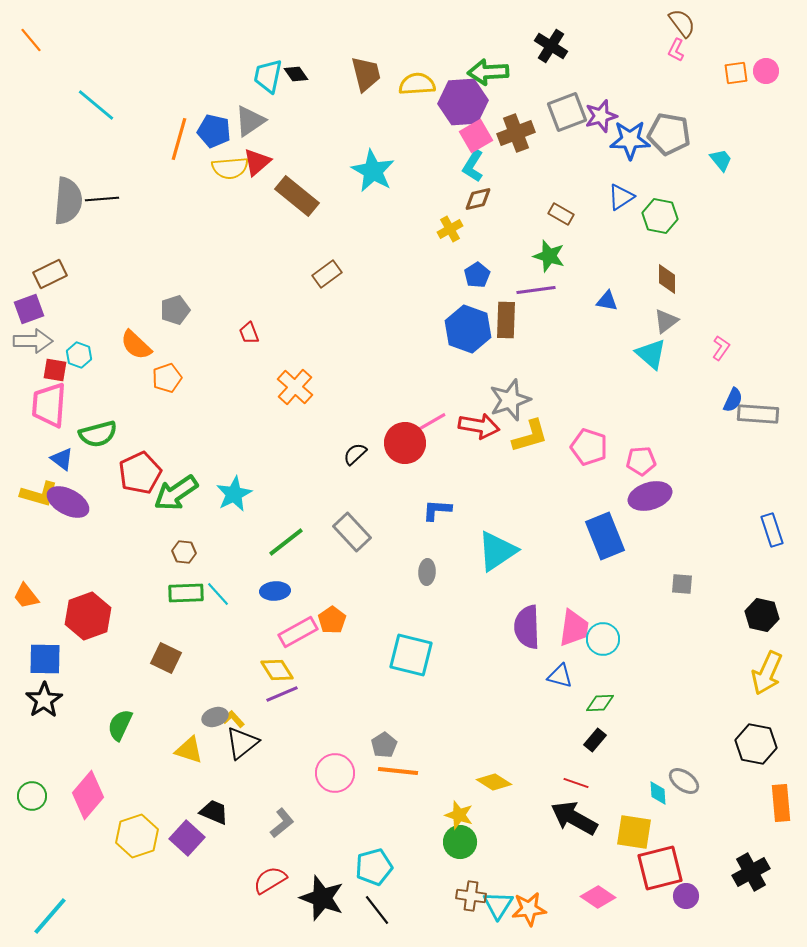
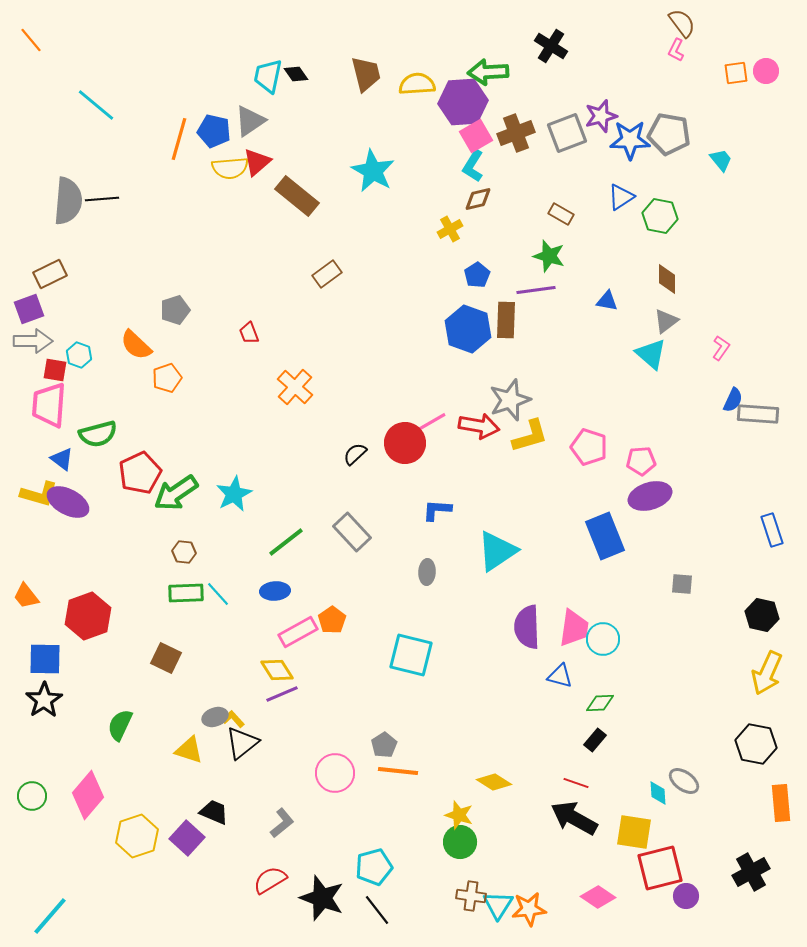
gray square at (567, 112): moved 21 px down
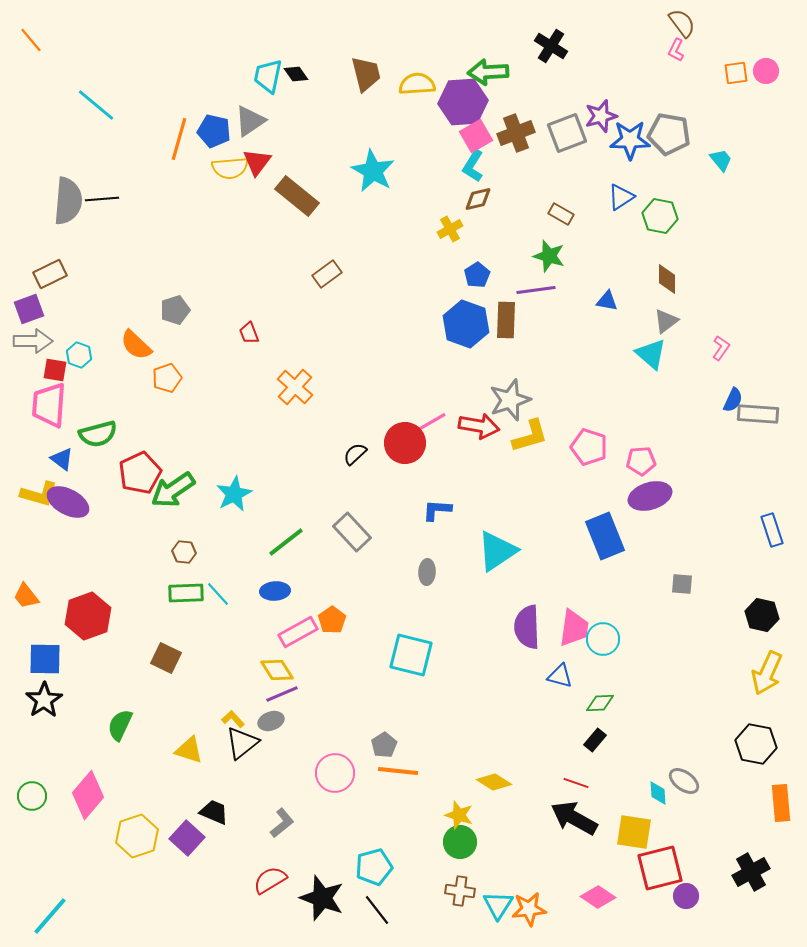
red triangle at (257, 162): rotated 12 degrees counterclockwise
blue hexagon at (468, 329): moved 2 px left, 5 px up
green arrow at (176, 493): moved 3 px left, 3 px up
gray ellipse at (215, 717): moved 56 px right, 4 px down
brown cross at (471, 896): moved 11 px left, 5 px up
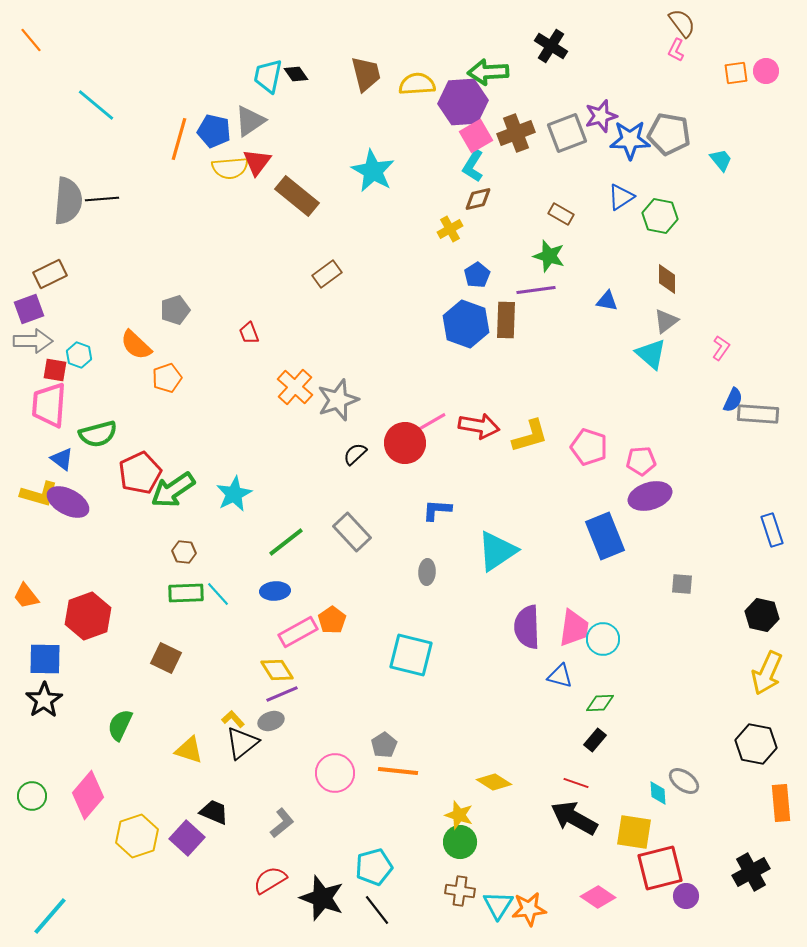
gray star at (510, 400): moved 172 px left
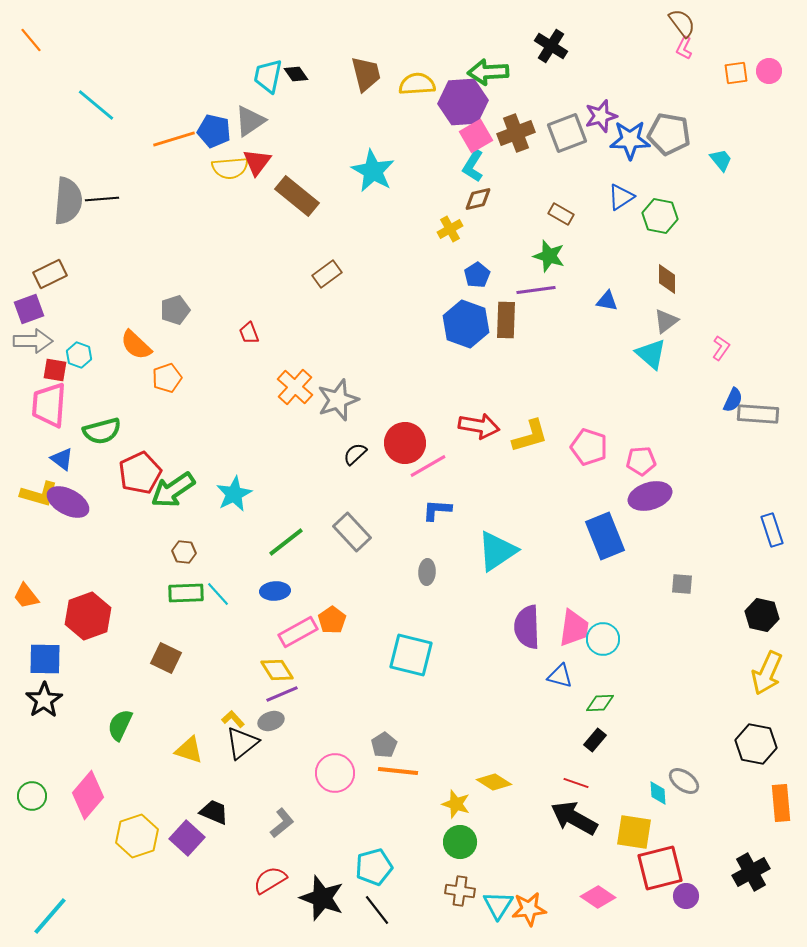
pink L-shape at (676, 50): moved 8 px right, 2 px up
pink circle at (766, 71): moved 3 px right
orange line at (179, 139): moved 5 px left; rotated 57 degrees clockwise
pink line at (428, 424): moved 42 px down
green semicircle at (98, 434): moved 4 px right, 3 px up
yellow star at (459, 815): moved 3 px left, 11 px up
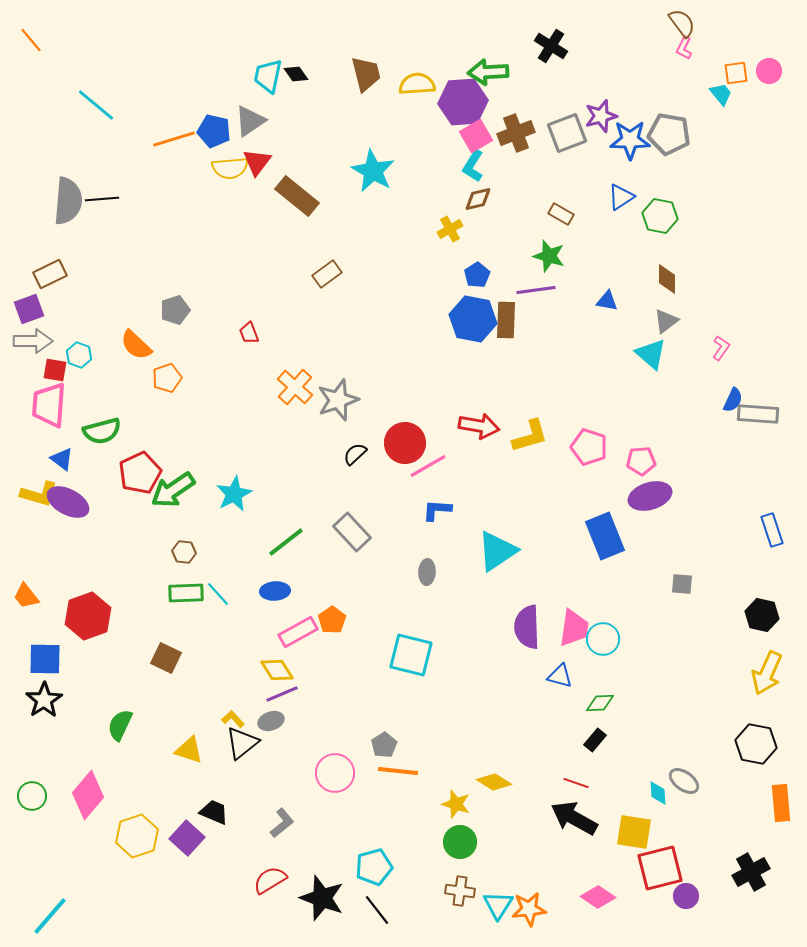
cyan trapezoid at (721, 160): moved 66 px up
blue hexagon at (466, 324): moved 7 px right, 5 px up; rotated 9 degrees counterclockwise
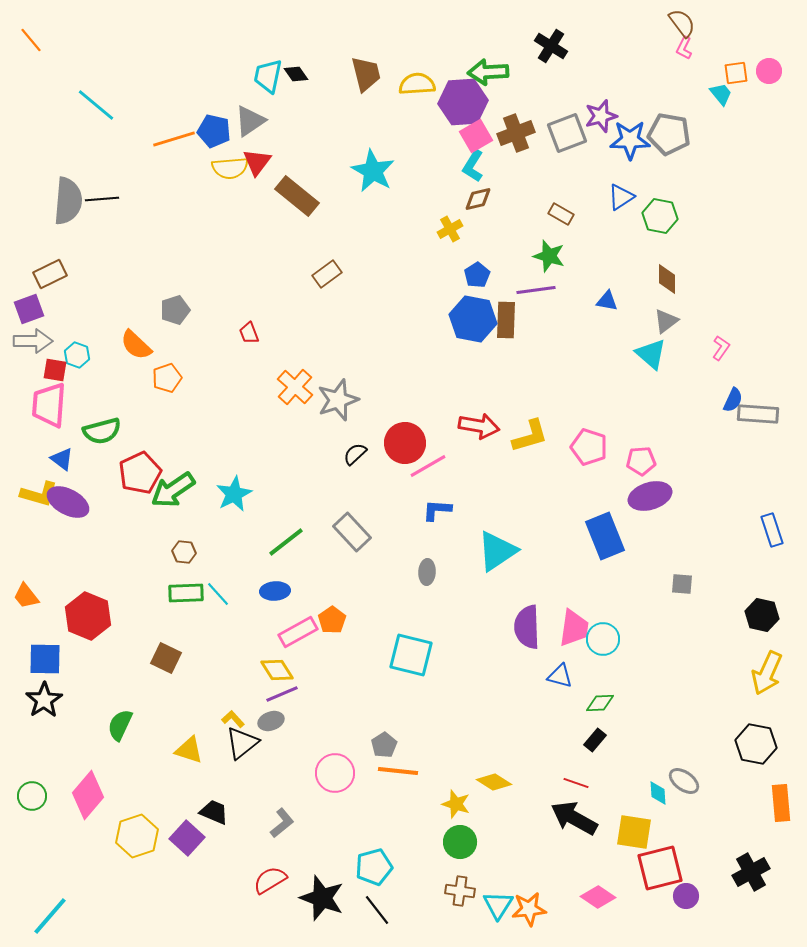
cyan hexagon at (79, 355): moved 2 px left
red hexagon at (88, 616): rotated 18 degrees counterclockwise
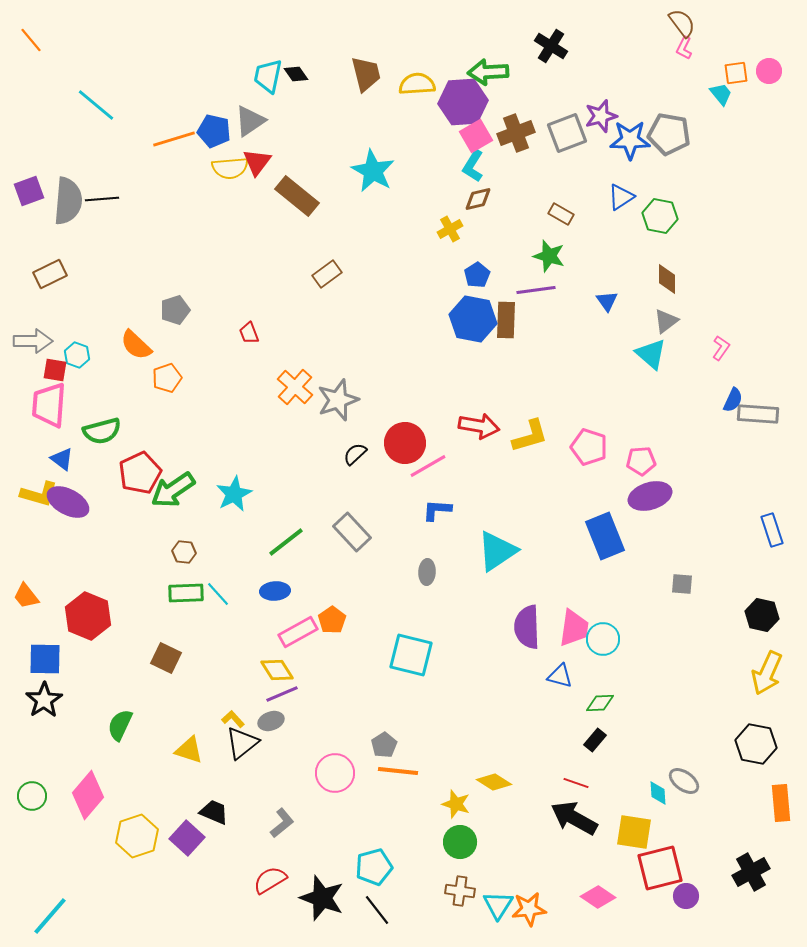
blue triangle at (607, 301): rotated 45 degrees clockwise
purple square at (29, 309): moved 118 px up
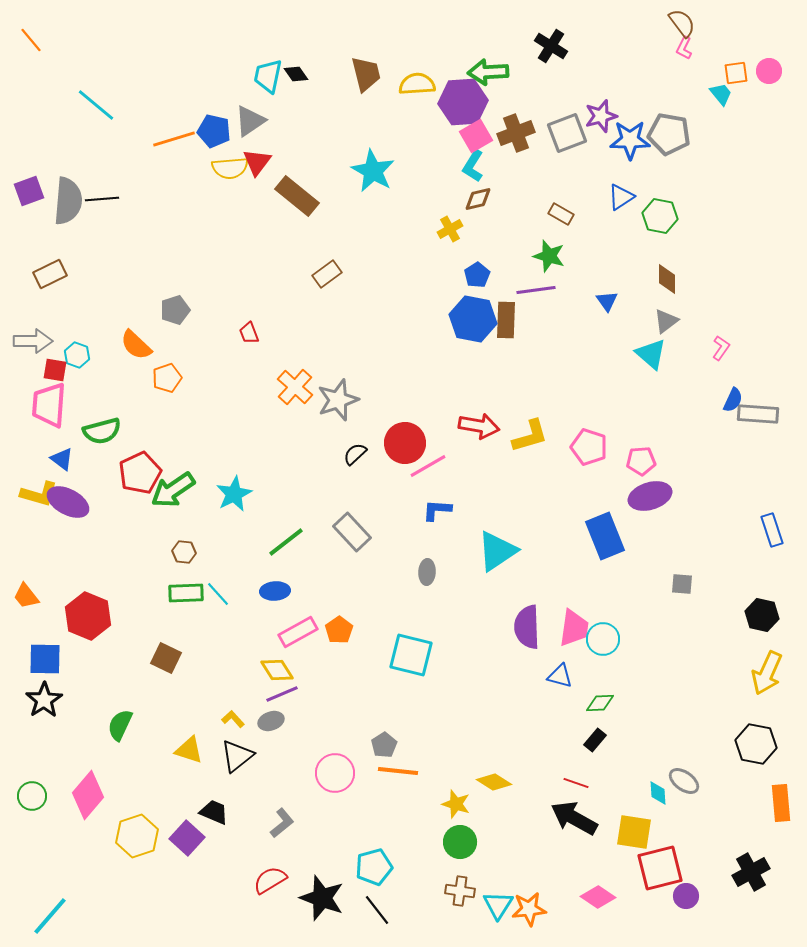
orange pentagon at (332, 620): moved 7 px right, 10 px down
black triangle at (242, 743): moved 5 px left, 13 px down
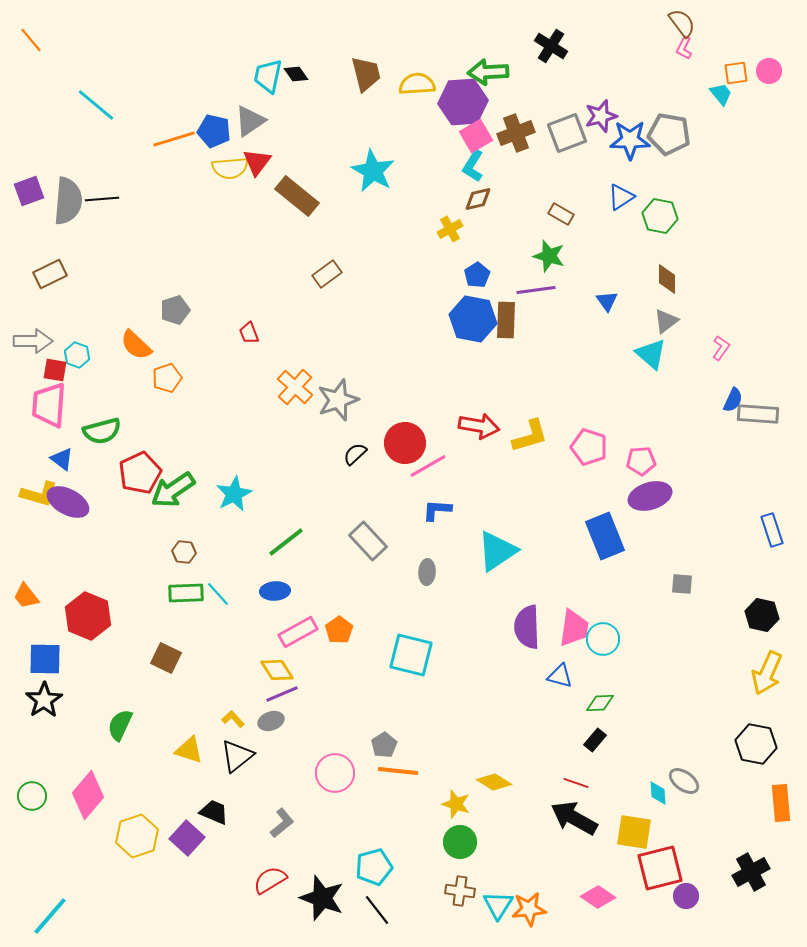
gray rectangle at (352, 532): moved 16 px right, 9 px down
